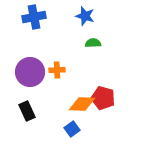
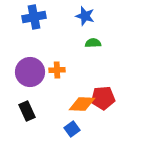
red pentagon: rotated 20 degrees counterclockwise
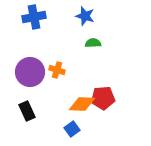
orange cross: rotated 21 degrees clockwise
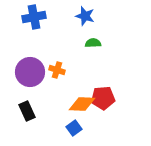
blue square: moved 2 px right, 1 px up
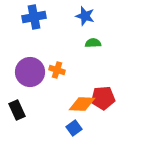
black rectangle: moved 10 px left, 1 px up
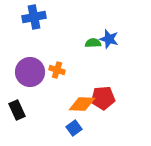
blue star: moved 24 px right, 23 px down
